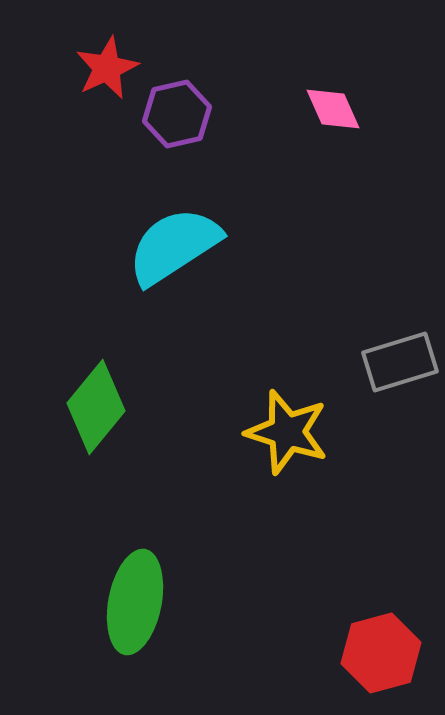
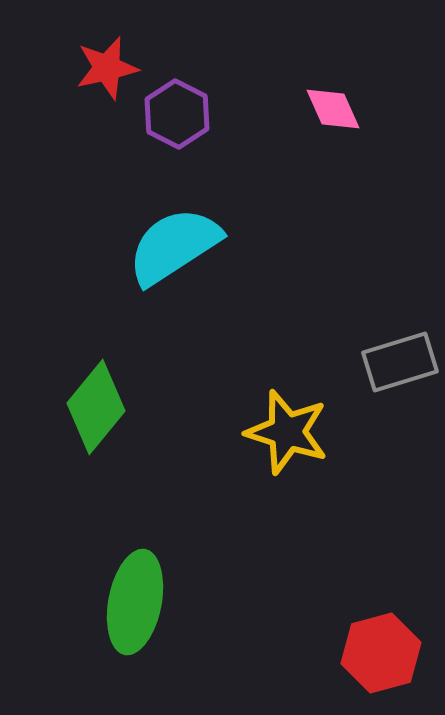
red star: rotated 12 degrees clockwise
purple hexagon: rotated 20 degrees counterclockwise
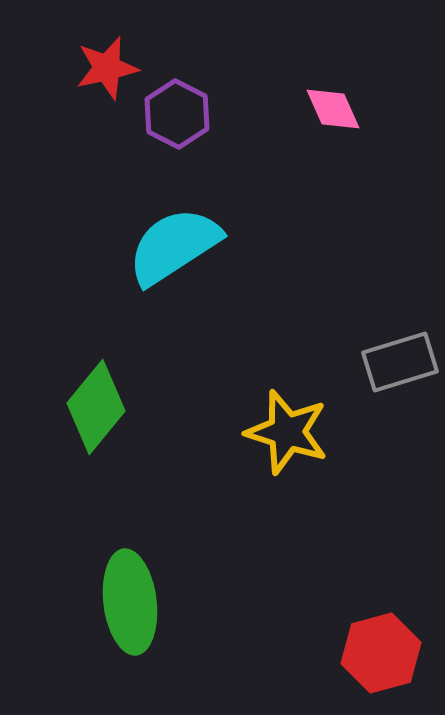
green ellipse: moved 5 px left; rotated 18 degrees counterclockwise
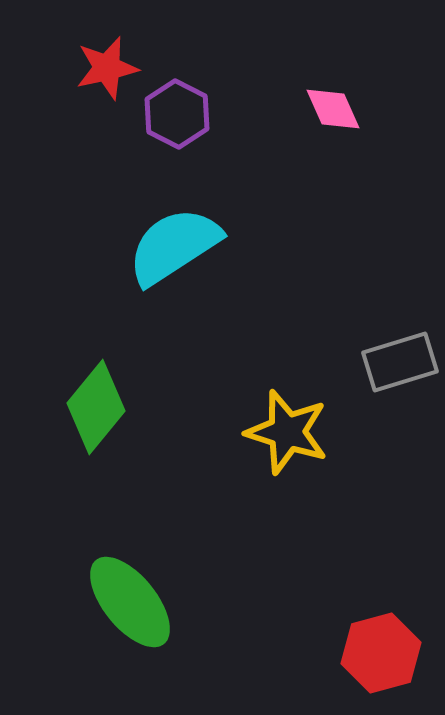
green ellipse: rotated 32 degrees counterclockwise
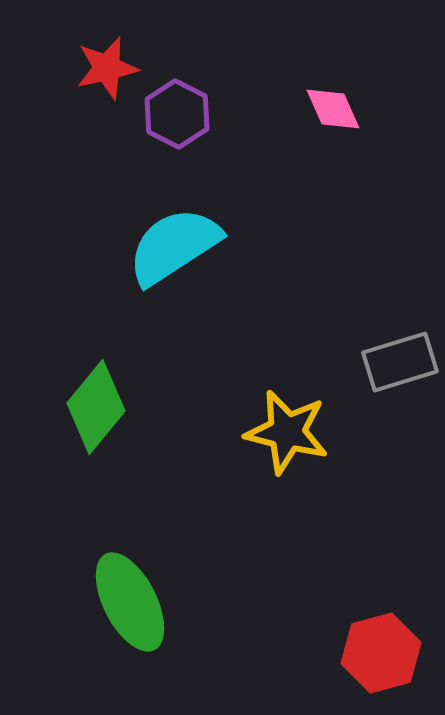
yellow star: rotated 4 degrees counterclockwise
green ellipse: rotated 12 degrees clockwise
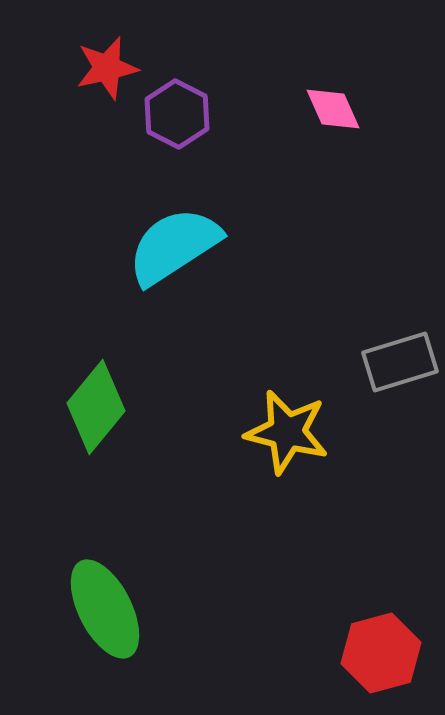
green ellipse: moved 25 px left, 7 px down
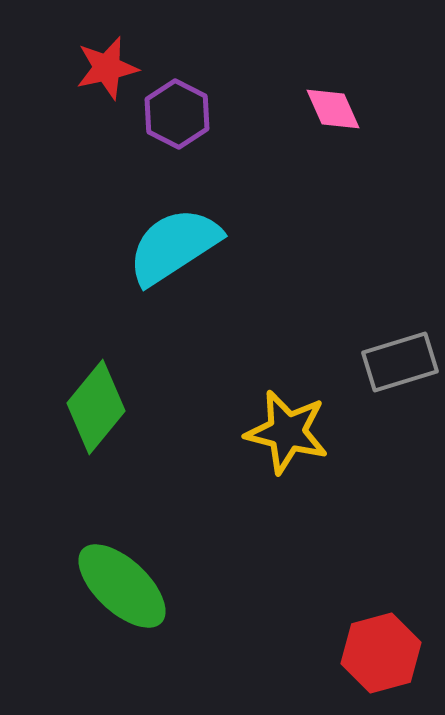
green ellipse: moved 17 px right, 23 px up; rotated 20 degrees counterclockwise
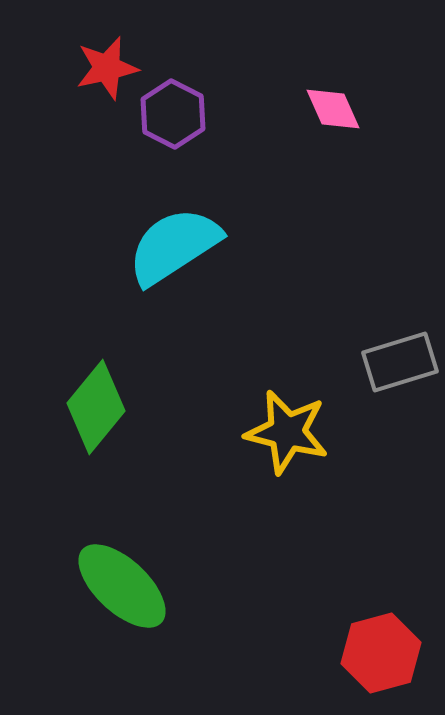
purple hexagon: moved 4 px left
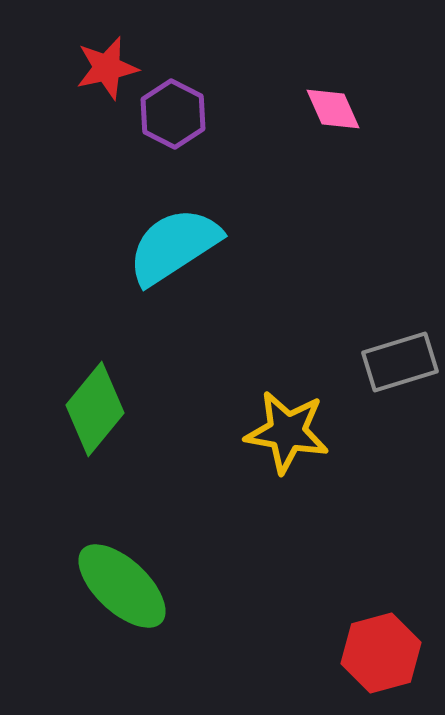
green diamond: moved 1 px left, 2 px down
yellow star: rotated 4 degrees counterclockwise
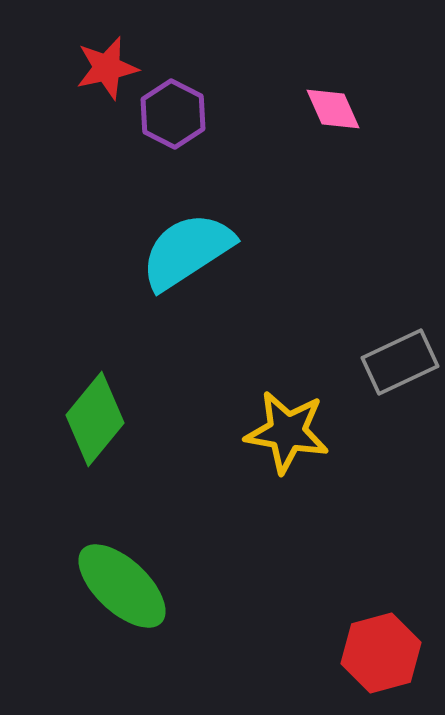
cyan semicircle: moved 13 px right, 5 px down
gray rectangle: rotated 8 degrees counterclockwise
green diamond: moved 10 px down
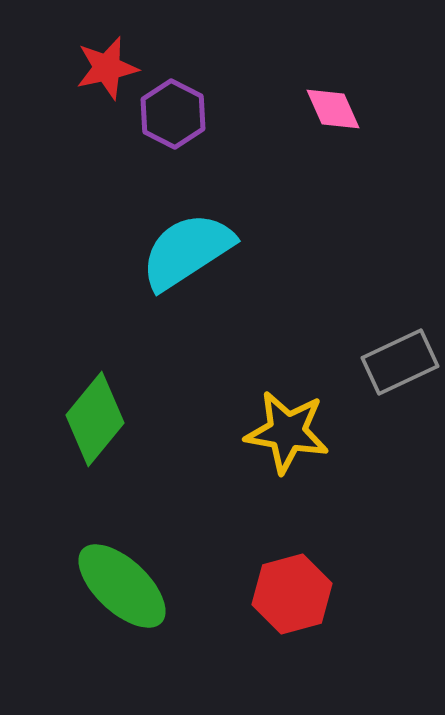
red hexagon: moved 89 px left, 59 px up
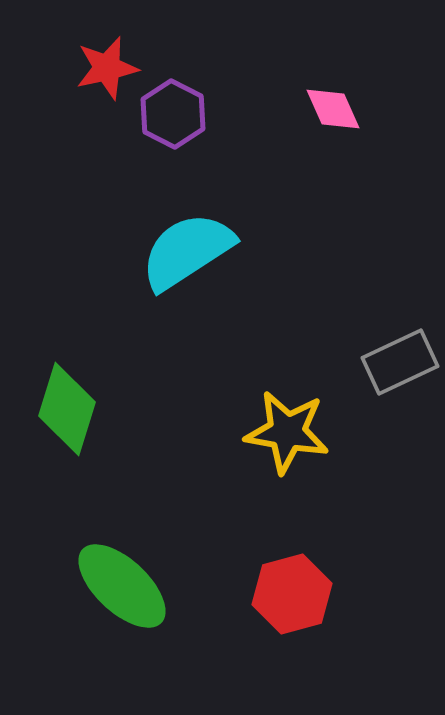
green diamond: moved 28 px left, 10 px up; rotated 22 degrees counterclockwise
